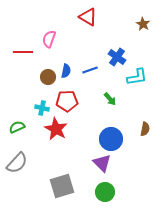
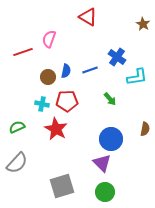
red line: rotated 18 degrees counterclockwise
cyan cross: moved 4 px up
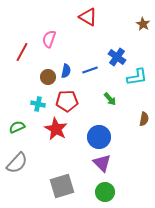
red line: moved 1 px left; rotated 42 degrees counterclockwise
cyan cross: moved 4 px left
brown semicircle: moved 1 px left, 10 px up
blue circle: moved 12 px left, 2 px up
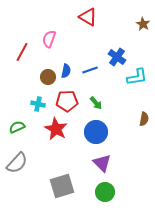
green arrow: moved 14 px left, 4 px down
blue circle: moved 3 px left, 5 px up
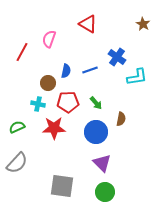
red triangle: moved 7 px down
brown circle: moved 6 px down
red pentagon: moved 1 px right, 1 px down
brown semicircle: moved 23 px left
red star: moved 2 px left, 1 px up; rotated 30 degrees counterclockwise
gray square: rotated 25 degrees clockwise
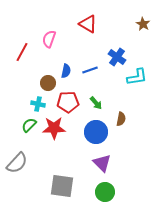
green semicircle: moved 12 px right, 2 px up; rotated 21 degrees counterclockwise
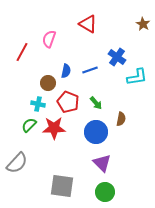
red pentagon: rotated 25 degrees clockwise
